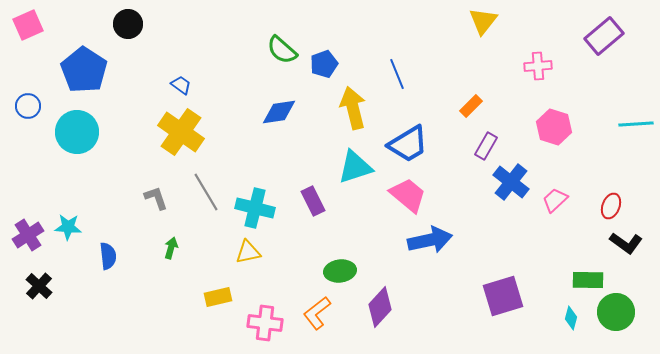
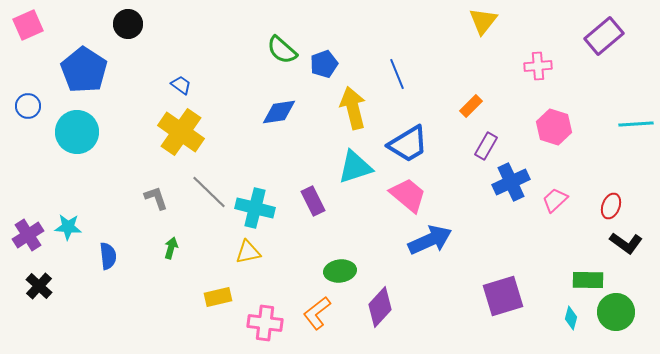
blue cross at (511, 182): rotated 27 degrees clockwise
gray line at (206, 192): moved 3 px right; rotated 15 degrees counterclockwise
blue arrow at (430, 240): rotated 12 degrees counterclockwise
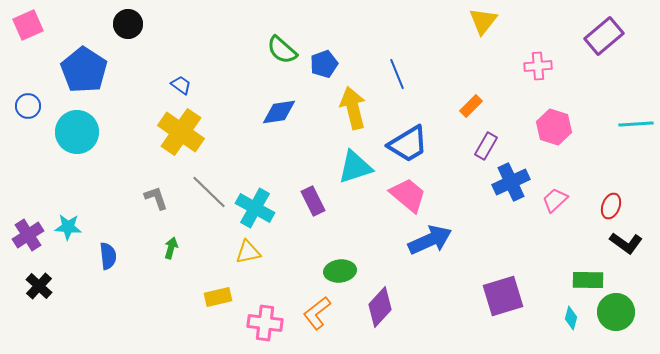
cyan cross at (255, 208): rotated 15 degrees clockwise
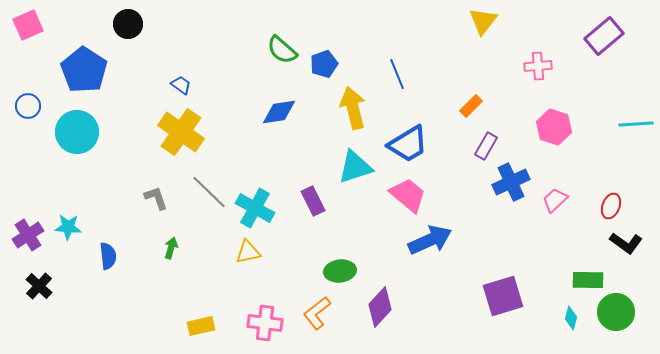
yellow rectangle at (218, 297): moved 17 px left, 29 px down
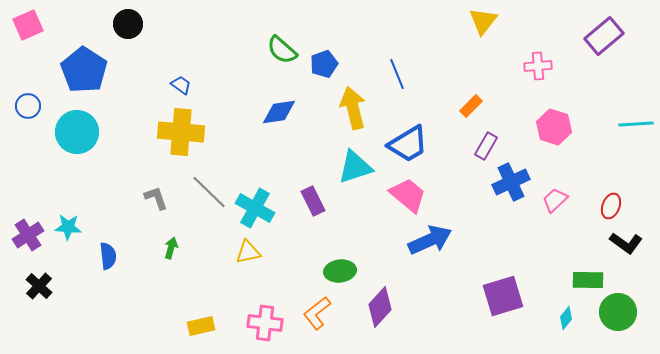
yellow cross at (181, 132): rotated 30 degrees counterclockwise
green circle at (616, 312): moved 2 px right
cyan diamond at (571, 318): moved 5 px left; rotated 25 degrees clockwise
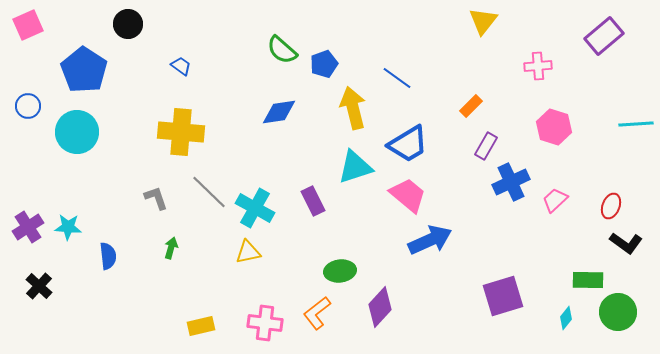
blue line at (397, 74): moved 4 px down; rotated 32 degrees counterclockwise
blue trapezoid at (181, 85): moved 19 px up
purple cross at (28, 235): moved 8 px up
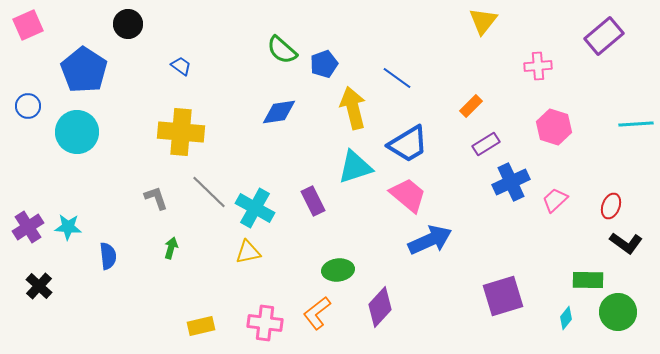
purple rectangle at (486, 146): moved 2 px up; rotated 28 degrees clockwise
green ellipse at (340, 271): moved 2 px left, 1 px up
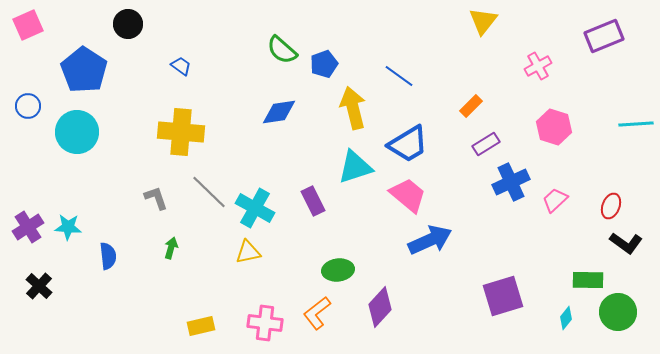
purple rectangle at (604, 36): rotated 18 degrees clockwise
pink cross at (538, 66): rotated 24 degrees counterclockwise
blue line at (397, 78): moved 2 px right, 2 px up
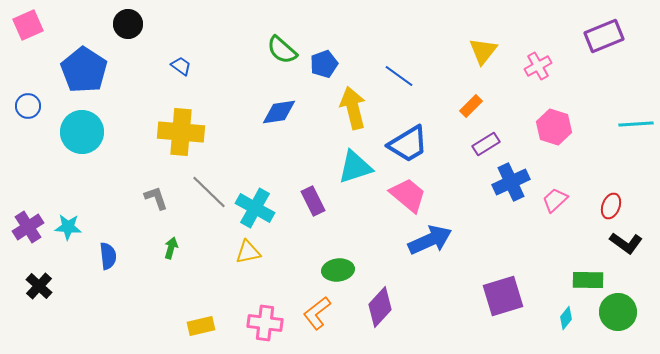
yellow triangle at (483, 21): moved 30 px down
cyan circle at (77, 132): moved 5 px right
